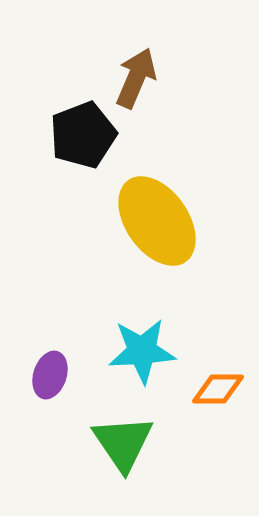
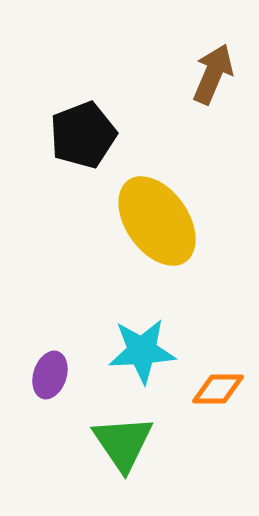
brown arrow: moved 77 px right, 4 px up
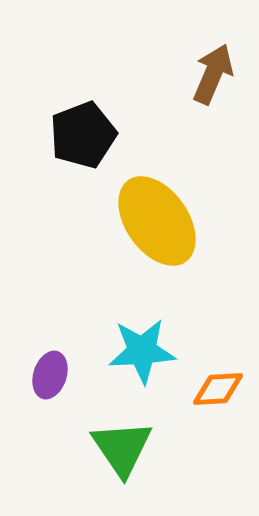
orange diamond: rotated 4 degrees counterclockwise
green triangle: moved 1 px left, 5 px down
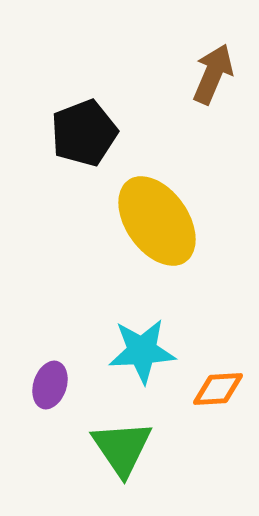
black pentagon: moved 1 px right, 2 px up
purple ellipse: moved 10 px down
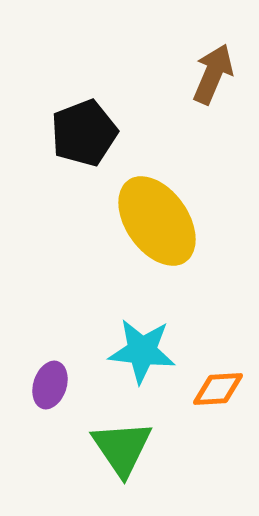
cyan star: rotated 10 degrees clockwise
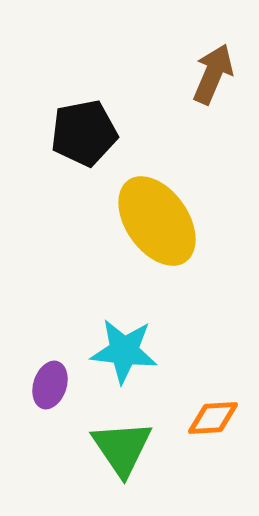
black pentagon: rotated 10 degrees clockwise
cyan star: moved 18 px left
orange diamond: moved 5 px left, 29 px down
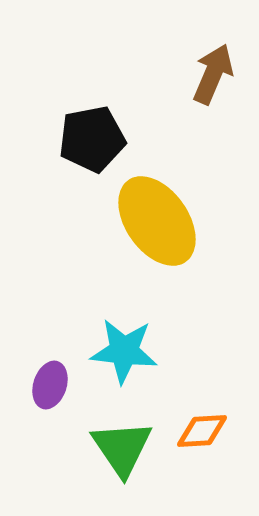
black pentagon: moved 8 px right, 6 px down
orange diamond: moved 11 px left, 13 px down
